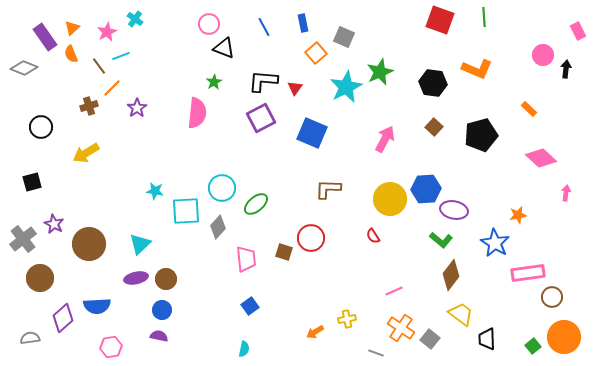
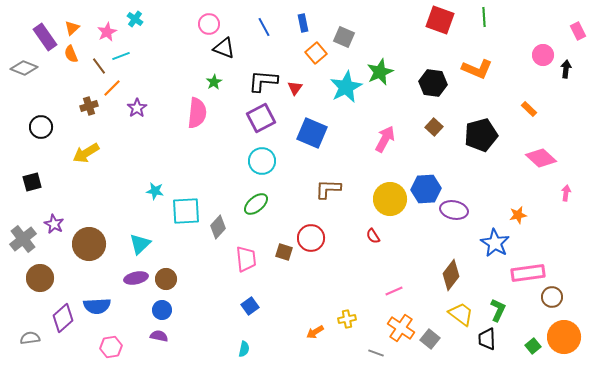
cyan circle at (222, 188): moved 40 px right, 27 px up
green L-shape at (441, 240): moved 57 px right, 70 px down; rotated 105 degrees counterclockwise
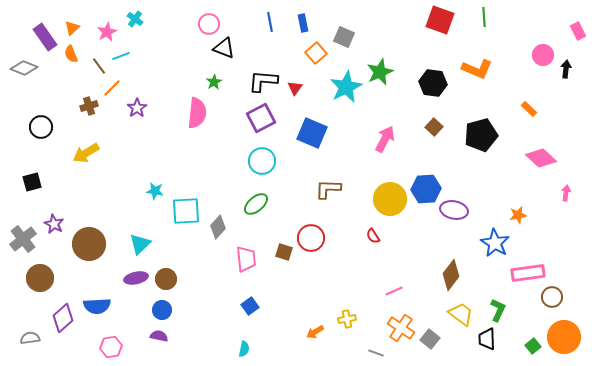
blue line at (264, 27): moved 6 px right, 5 px up; rotated 18 degrees clockwise
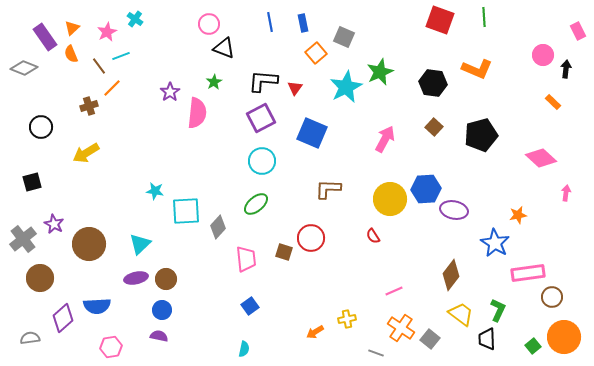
purple star at (137, 108): moved 33 px right, 16 px up
orange rectangle at (529, 109): moved 24 px right, 7 px up
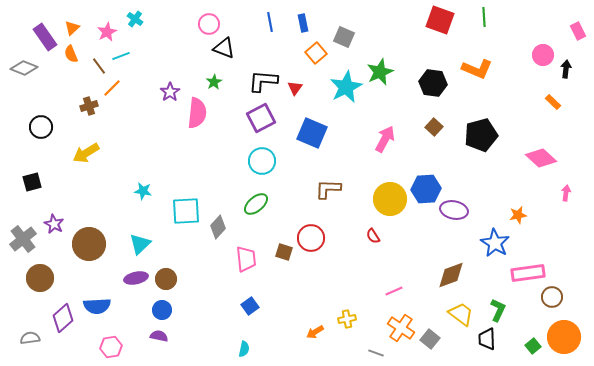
cyan star at (155, 191): moved 12 px left
brown diamond at (451, 275): rotated 32 degrees clockwise
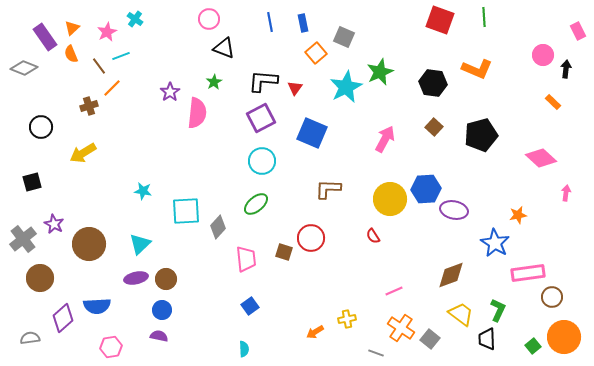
pink circle at (209, 24): moved 5 px up
yellow arrow at (86, 153): moved 3 px left
cyan semicircle at (244, 349): rotated 14 degrees counterclockwise
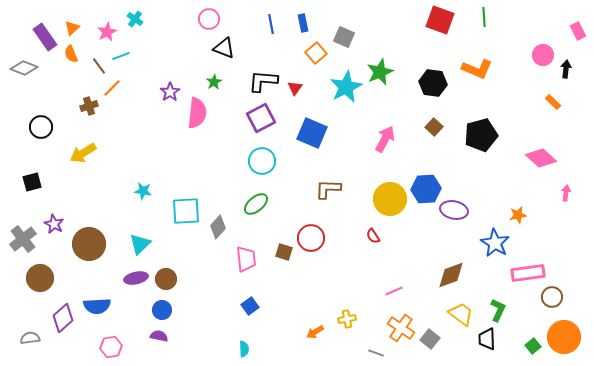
blue line at (270, 22): moved 1 px right, 2 px down
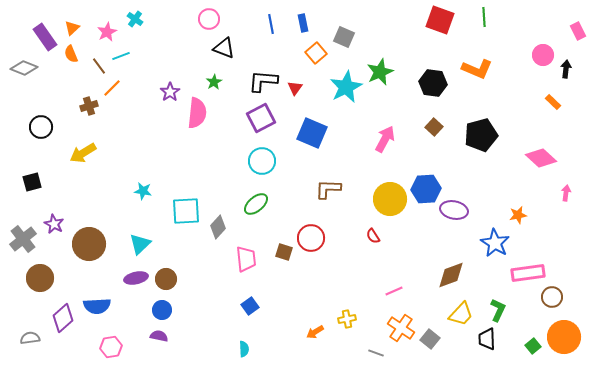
yellow trapezoid at (461, 314): rotated 96 degrees clockwise
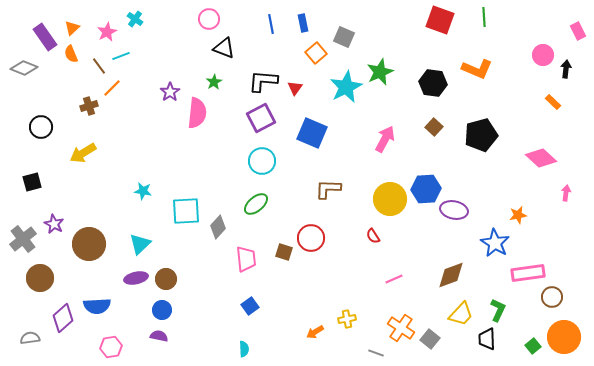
pink line at (394, 291): moved 12 px up
